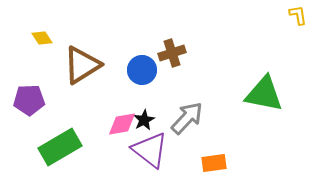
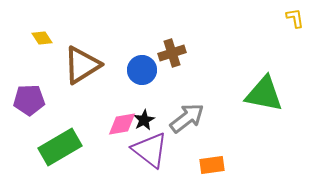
yellow L-shape: moved 3 px left, 3 px down
gray arrow: rotated 9 degrees clockwise
orange rectangle: moved 2 px left, 2 px down
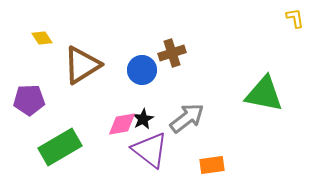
black star: moved 1 px left, 1 px up
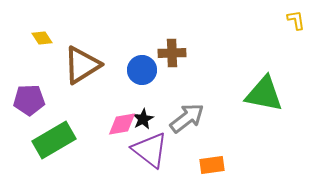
yellow L-shape: moved 1 px right, 2 px down
brown cross: rotated 16 degrees clockwise
green rectangle: moved 6 px left, 7 px up
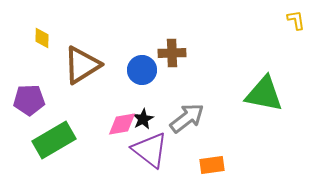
yellow diamond: rotated 35 degrees clockwise
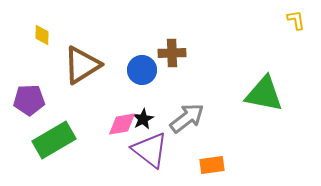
yellow diamond: moved 3 px up
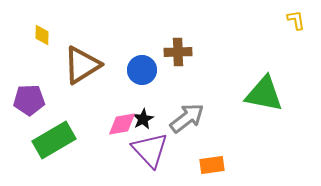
brown cross: moved 6 px right, 1 px up
purple triangle: rotated 9 degrees clockwise
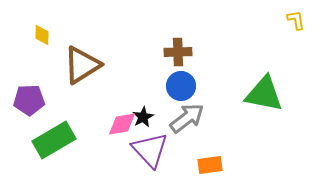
blue circle: moved 39 px right, 16 px down
black star: moved 2 px up
orange rectangle: moved 2 px left
